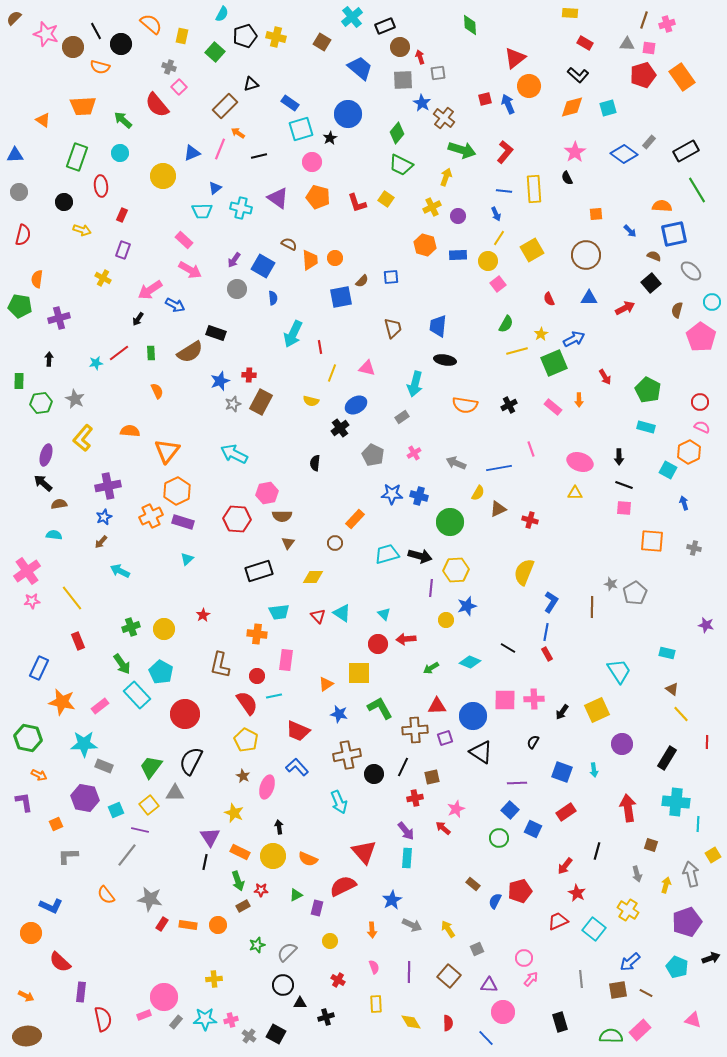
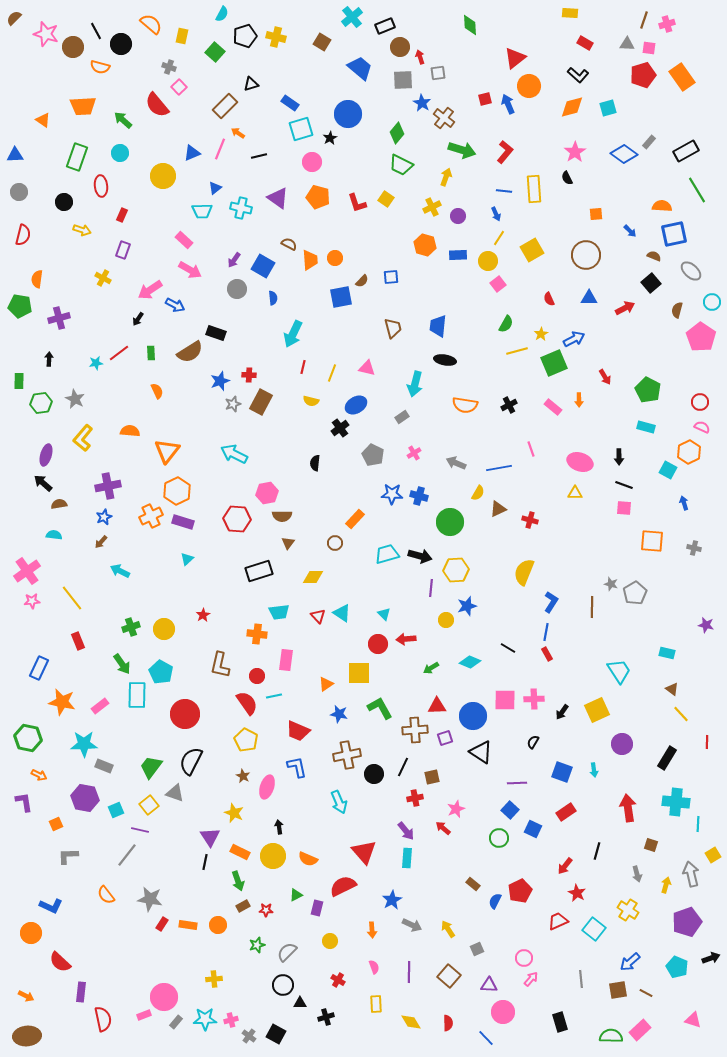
red line at (320, 347): moved 17 px left, 20 px down; rotated 24 degrees clockwise
cyan rectangle at (137, 695): rotated 44 degrees clockwise
blue L-shape at (297, 767): rotated 30 degrees clockwise
gray triangle at (175, 793): rotated 18 degrees clockwise
red star at (261, 890): moved 5 px right, 20 px down
red pentagon at (520, 891): rotated 10 degrees counterclockwise
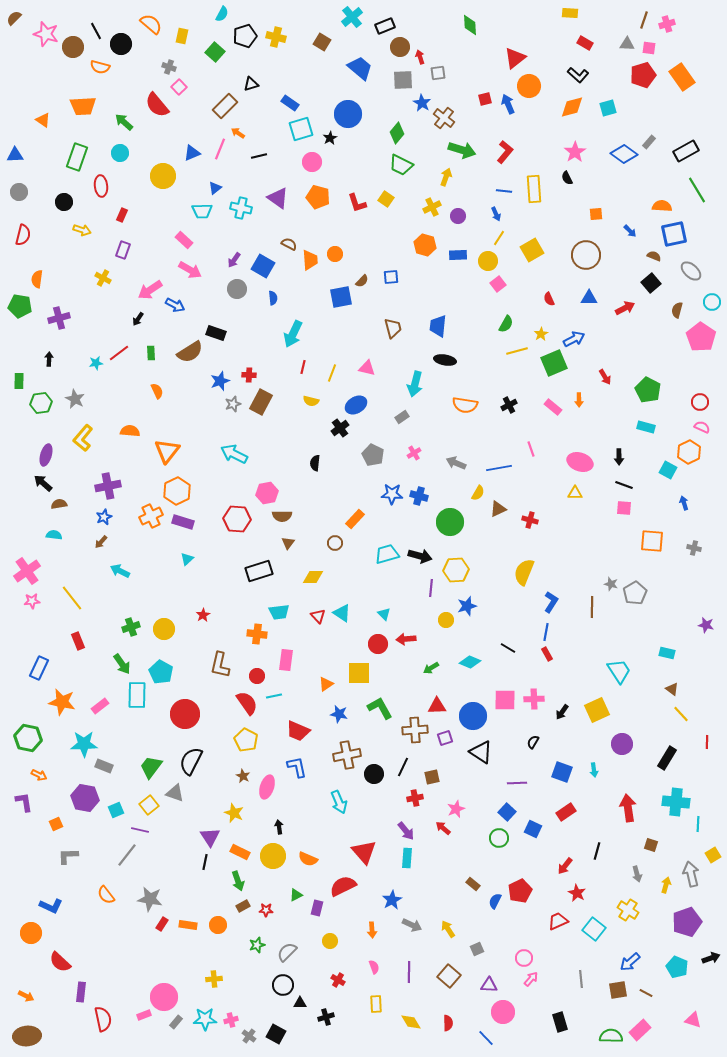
green arrow at (123, 120): moved 1 px right, 2 px down
orange circle at (335, 258): moved 4 px up
blue square at (510, 810): moved 3 px left, 2 px down
